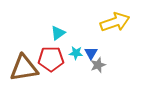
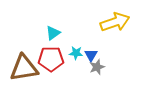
cyan triangle: moved 5 px left
blue triangle: moved 2 px down
gray star: moved 1 px left, 2 px down
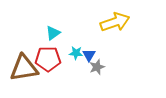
blue triangle: moved 2 px left
red pentagon: moved 3 px left
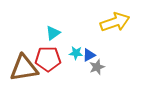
blue triangle: rotated 32 degrees clockwise
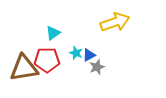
cyan star: rotated 16 degrees clockwise
red pentagon: moved 1 px left, 1 px down
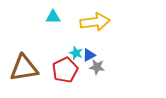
yellow arrow: moved 20 px left; rotated 12 degrees clockwise
cyan triangle: moved 16 px up; rotated 35 degrees clockwise
red pentagon: moved 18 px right, 10 px down; rotated 25 degrees counterclockwise
gray star: rotated 28 degrees clockwise
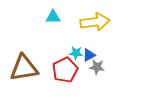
cyan star: rotated 16 degrees counterclockwise
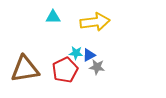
brown triangle: moved 1 px right, 1 px down
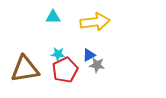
cyan star: moved 18 px left, 1 px down
gray star: moved 2 px up
